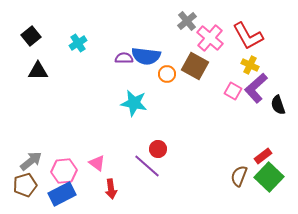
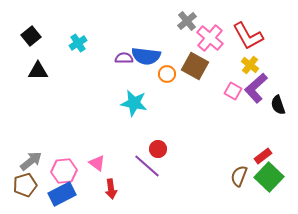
yellow cross: rotated 12 degrees clockwise
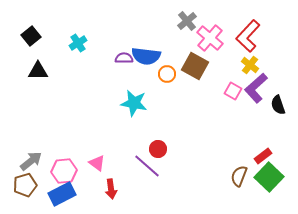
red L-shape: rotated 72 degrees clockwise
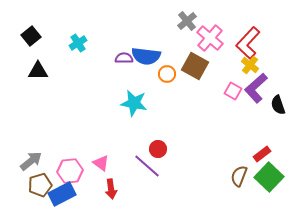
red L-shape: moved 7 px down
red rectangle: moved 1 px left, 2 px up
pink triangle: moved 4 px right
pink hexagon: moved 6 px right
brown pentagon: moved 15 px right
